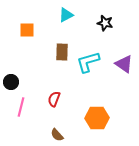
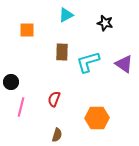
brown semicircle: rotated 120 degrees counterclockwise
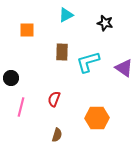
purple triangle: moved 4 px down
black circle: moved 4 px up
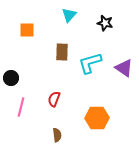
cyan triangle: moved 3 px right; rotated 21 degrees counterclockwise
cyan L-shape: moved 2 px right, 1 px down
brown semicircle: rotated 24 degrees counterclockwise
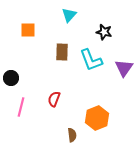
black star: moved 1 px left, 9 px down
orange square: moved 1 px right
cyan L-shape: moved 1 px right, 3 px up; rotated 95 degrees counterclockwise
purple triangle: rotated 30 degrees clockwise
orange hexagon: rotated 20 degrees counterclockwise
brown semicircle: moved 15 px right
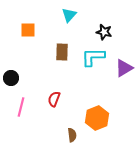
cyan L-shape: moved 2 px right, 3 px up; rotated 110 degrees clockwise
purple triangle: rotated 24 degrees clockwise
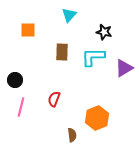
black circle: moved 4 px right, 2 px down
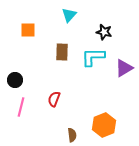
orange hexagon: moved 7 px right, 7 px down
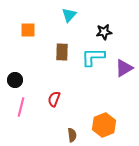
black star: rotated 21 degrees counterclockwise
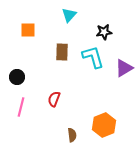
cyan L-shape: rotated 75 degrees clockwise
black circle: moved 2 px right, 3 px up
